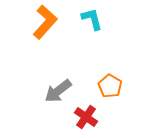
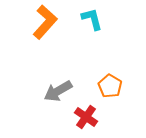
gray arrow: rotated 8 degrees clockwise
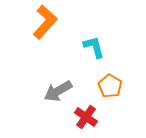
cyan L-shape: moved 2 px right, 28 px down
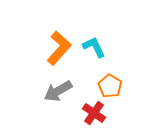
orange L-shape: moved 14 px right, 26 px down
cyan L-shape: rotated 10 degrees counterclockwise
red cross: moved 8 px right, 4 px up
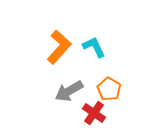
orange L-shape: moved 1 px up
orange pentagon: moved 1 px left, 3 px down
gray arrow: moved 11 px right
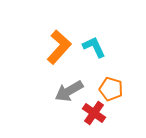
orange pentagon: moved 2 px right; rotated 15 degrees counterclockwise
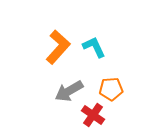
orange L-shape: moved 1 px left
orange pentagon: rotated 20 degrees counterclockwise
red cross: moved 1 px left, 2 px down
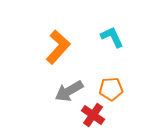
cyan L-shape: moved 18 px right, 10 px up
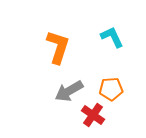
orange L-shape: rotated 24 degrees counterclockwise
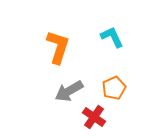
orange pentagon: moved 3 px right, 1 px up; rotated 20 degrees counterclockwise
red cross: moved 1 px right, 2 px down
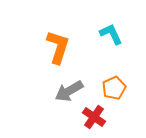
cyan L-shape: moved 1 px left, 3 px up
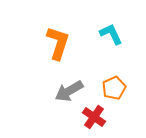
orange L-shape: moved 4 px up
